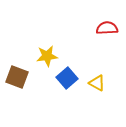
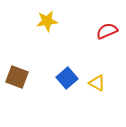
red semicircle: moved 3 px down; rotated 20 degrees counterclockwise
yellow star: moved 35 px up
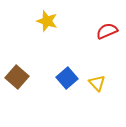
yellow star: rotated 25 degrees clockwise
brown square: rotated 20 degrees clockwise
yellow triangle: rotated 18 degrees clockwise
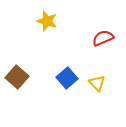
red semicircle: moved 4 px left, 7 px down
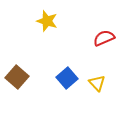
red semicircle: moved 1 px right
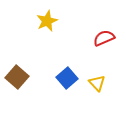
yellow star: rotated 30 degrees clockwise
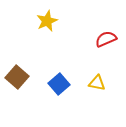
red semicircle: moved 2 px right, 1 px down
blue square: moved 8 px left, 6 px down
yellow triangle: rotated 36 degrees counterclockwise
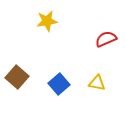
yellow star: rotated 15 degrees clockwise
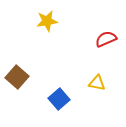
blue square: moved 15 px down
